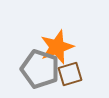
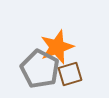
gray pentagon: rotated 9 degrees clockwise
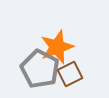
brown square: rotated 10 degrees counterclockwise
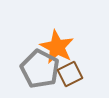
orange star: rotated 24 degrees counterclockwise
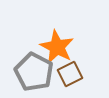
gray pentagon: moved 6 px left, 3 px down
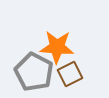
orange star: rotated 24 degrees counterclockwise
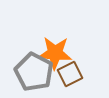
orange star: moved 2 px left, 6 px down
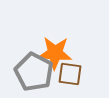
brown square: rotated 35 degrees clockwise
